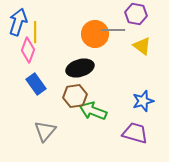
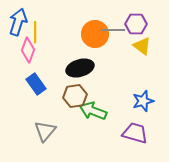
purple hexagon: moved 10 px down; rotated 10 degrees counterclockwise
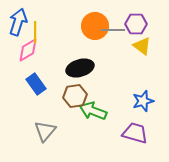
orange circle: moved 8 px up
pink diamond: rotated 40 degrees clockwise
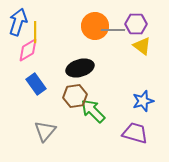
green arrow: rotated 24 degrees clockwise
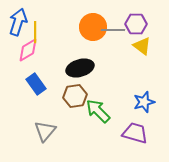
orange circle: moved 2 px left, 1 px down
blue star: moved 1 px right, 1 px down
green arrow: moved 5 px right
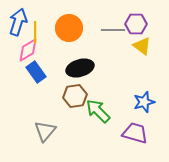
orange circle: moved 24 px left, 1 px down
blue rectangle: moved 12 px up
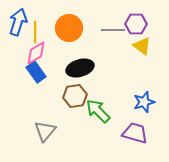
pink diamond: moved 8 px right, 3 px down
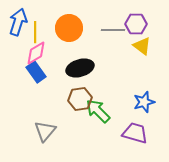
brown hexagon: moved 5 px right, 3 px down
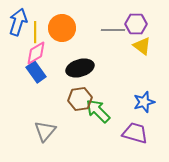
orange circle: moved 7 px left
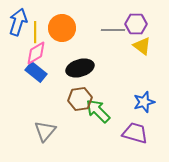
blue rectangle: rotated 15 degrees counterclockwise
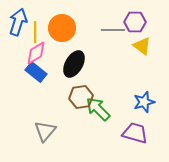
purple hexagon: moved 1 px left, 2 px up
black ellipse: moved 6 px left, 4 px up; rotated 44 degrees counterclockwise
brown hexagon: moved 1 px right, 2 px up
green arrow: moved 2 px up
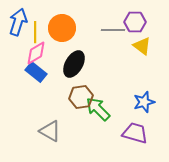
gray triangle: moved 5 px right; rotated 40 degrees counterclockwise
